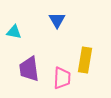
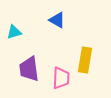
blue triangle: rotated 30 degrees counterclockwise
cyan triangle: rotated 28 degrees counterclockwise
pink trapezoid: moved 1 px left
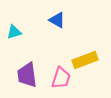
yellow rectangle: rotated 60 degrees clockwise
purple trapezoid: moved 2 px left, 6 px down
pink trapezoid: rotated 15 degrees clockwise
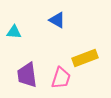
cyan triangle: rotated 21 degrees clockwise
yellow rectangle: moved 2 px up
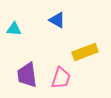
cyan triangle: moved 3 px up
yellow rectangle: moved 6 px up
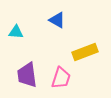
cyan triangle: moved 2 px right, 3 px down
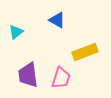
cyan triangle: rotated 42 degrees counterclockwise
purple trapezoid: moved 1 px right
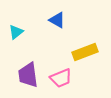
pink trapezoid: rotated 50 degrees clockwise
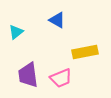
yellow rectangle: rotated 10 degrees clockwise
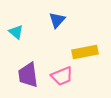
blue triangle: rotated 42 degrees clockwise
cyan triangle: rotated 42 degrees counterclockwise
pink trapezoid: moved 1 px right, 2 px up
